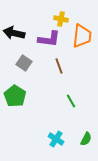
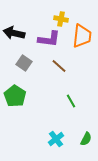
brown line: rotated 28 degrees counterclockwise
cyan cross: rotated 21 degrees clockwise
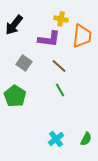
black arrow: moved 8 px up; rotated 65 degrees counterclockwise
green line: moved 11 px left, 11 px up
